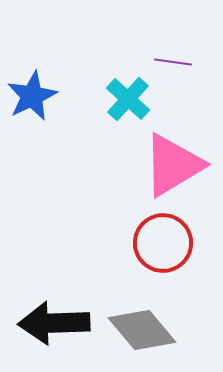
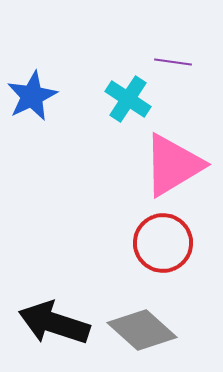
cyan cross: rotated 9 degrees counterclockwise
black arrow: rotated 20 degrees clockwise
gray diamond: rotated 8 degrees counterclockwise
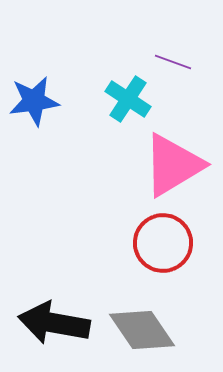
purple line: rotated 12 degrees clockwise
blue star: moved 2 px right, 5 px down; rotated 18 degrees clockwise
black arrow: rotated 8 degrees counterclockwise
gray diamond: rotated 14 degrees clockwise
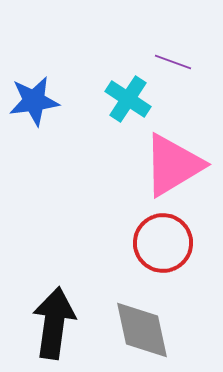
black arrow: rotated 88 degrees clockwise
gray diamond: rotated 22 degrees clockwise
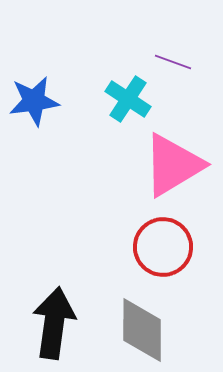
red circle: moved 4 px down
gray diamond: rotated 12 degrees clockwise
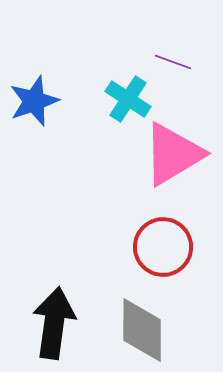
blue star: rotated 12 degrees counterclockwise
pink triangle: moved 11 px up
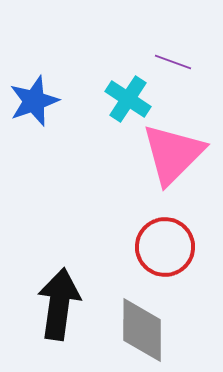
pink triangle: rotated 14 degrees counterclockwise
red circle: moved 2 px right
black arrow: moved 5 px right, 19 px up
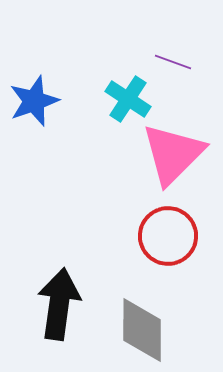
red circle: moved 3 px right, 11 px up
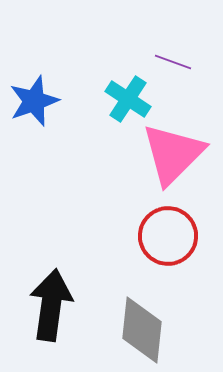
black arrow: moved 8 px left, 1 px down
gray diamond: rotated 6 degrees clockwise
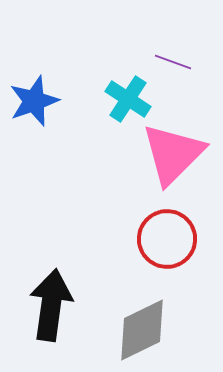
red circle: moved 1 px left, 3 px down
gray diamond: rotated 58 degrees clockwise
